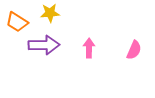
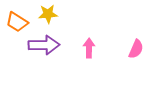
yellow star: moved 2 px left, 1 px down
pink semicircle: moved 2 px right, 1 px up
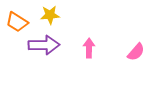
yellow star: moved 2 px right, 1 px down
pink semicircle: moved 3 px down; rotated 18 degrees clockwise
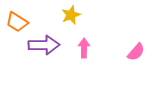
yellow star: moved 21 px right; rotated 18 degrees counterclockwise
pink arrow: moved 5 px left
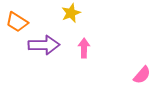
yellow star: moved 2 px up
pink semicircle: moved 6 px right, 23 px down
